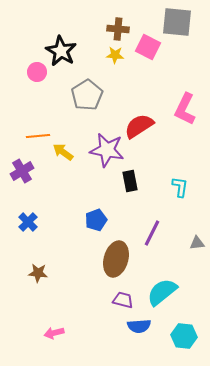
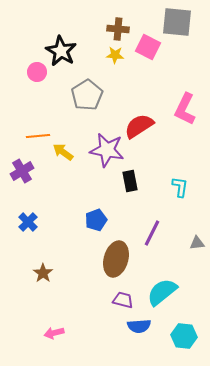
brown star: moved 5 px right; rotated 30 degrees clockwise
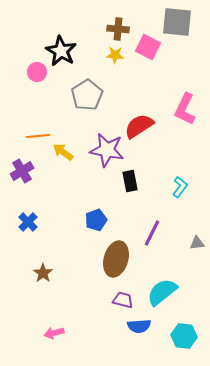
cyan L-shape: rotated 30 degrees clockwise
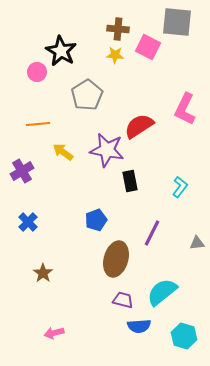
orange line: moved 12 px up
cyan hexagon: rotated 10 degrees clockwise
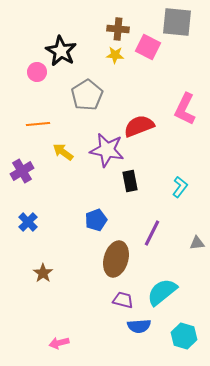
red semicircle: rotated 12 degrees clockwise
pink arrow: moved 5 px right, 10 px down
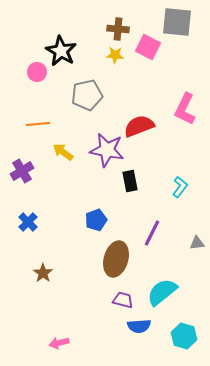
gray pentagon: rotated 20 degrees clockwise
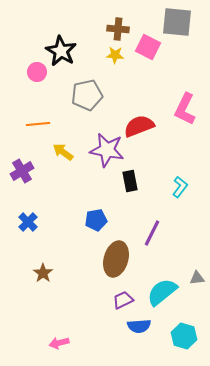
blue pentagon: rotated 10 degrees clockwise
gray triangle: moved 35 px down
purple trapezoid: rotated 40 degrees counterclockwise
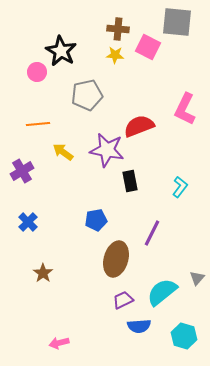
gray triangle: rotated 42 degrees counterclockwise
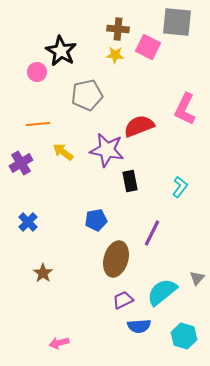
purple cross: moved 1 px left, 8 px up
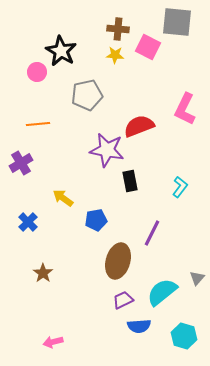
yellow arrow: moved 46 px down
brown ellipse: moved 2 px right, 2 px down
pink arrow: moved 6 px left, 1 px up
